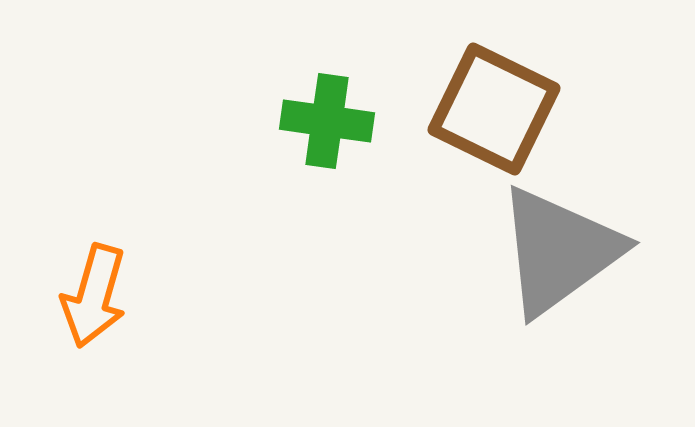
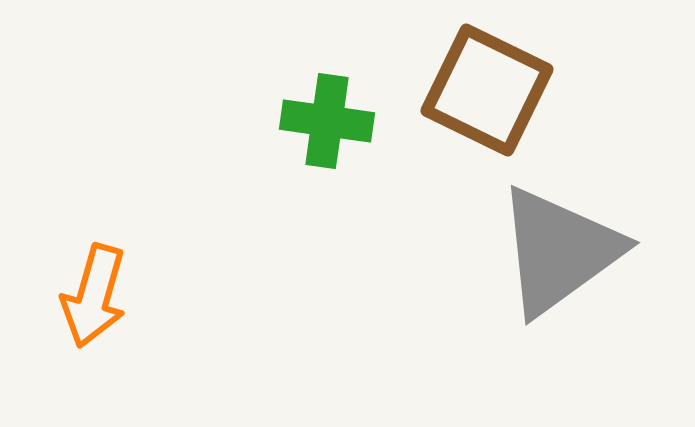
brown square: moved 7 px left, 19 px up
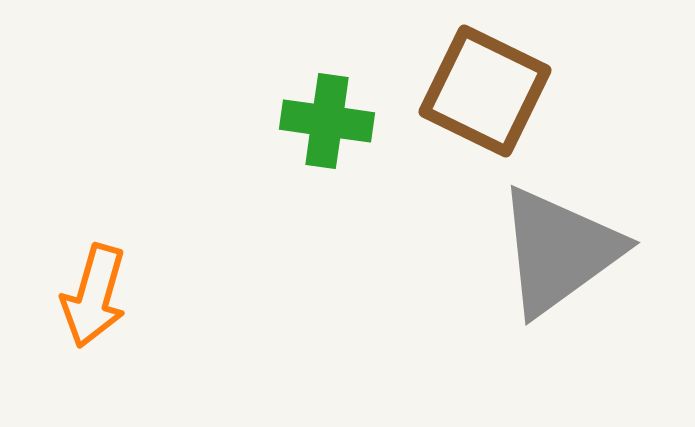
brown square: moved 2 px left, 1 px down
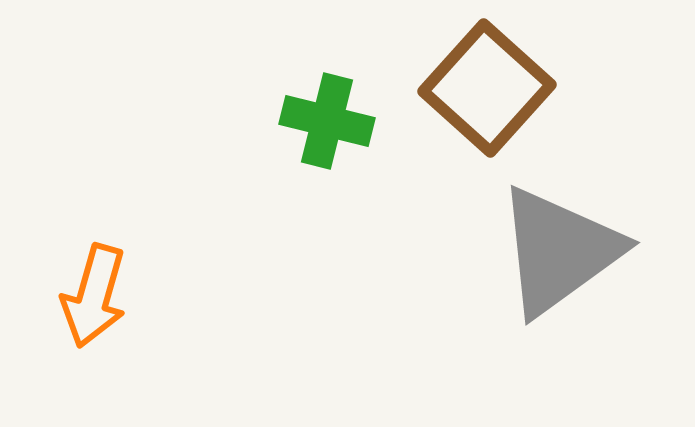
brown square: moved 2 px right, 3 px up; rotated 16 degrees clockwise
green cross: rotated 6 degrees clockwise
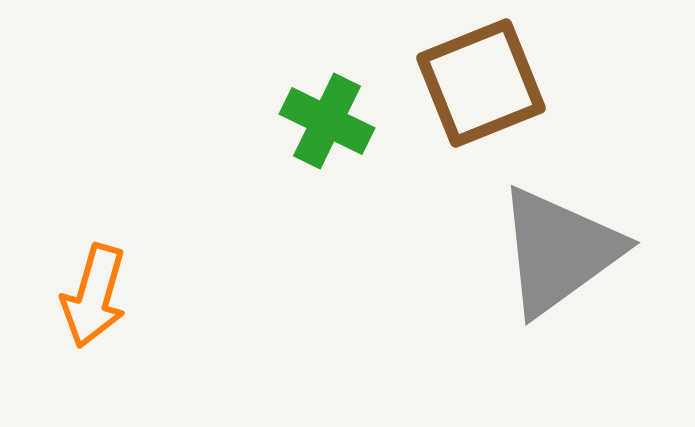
brown square: moved 6 px left, 5 px up; rotated 26 degrees clockwise
green cross: rotated 12 degrees clockwise
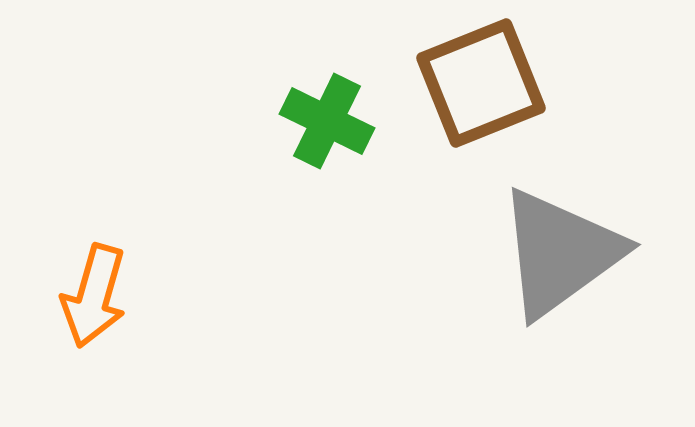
gray triangle: moved 1 px right, 2 px down
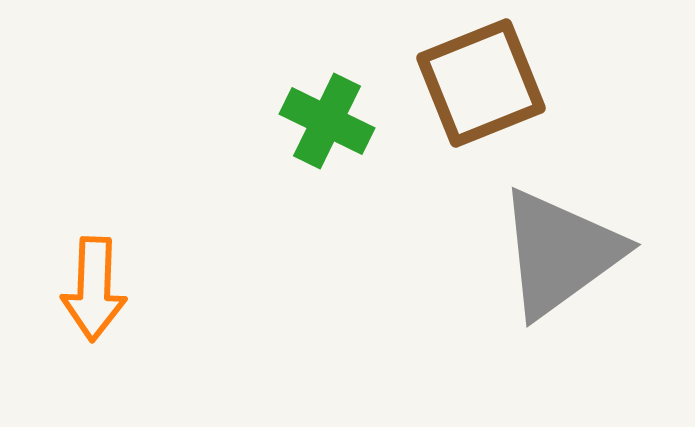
orange arrow: moved 7 px up; rotated 14 degrees counterclockwise
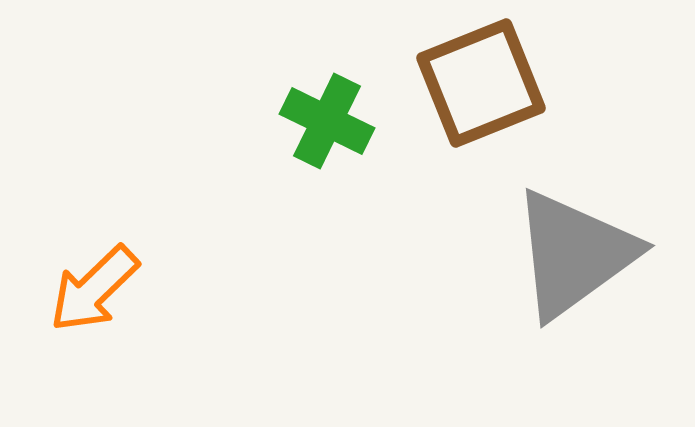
gray triangle: moved 14 px right, 1 px down
orange arrow: rotated 44 degrees clockwise
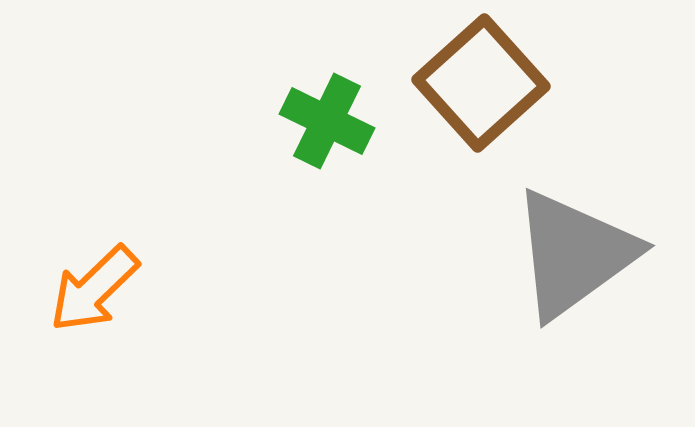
brown square: rotated 20 degrees counterclockwise
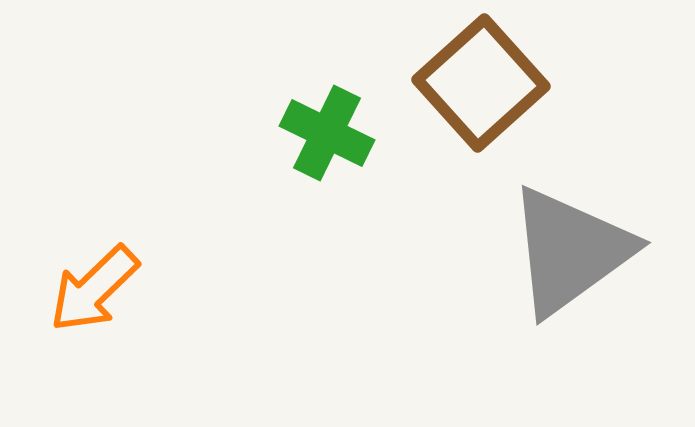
green cross: moved 12 px down
gray triangle: moved 4 px left, 3 px up
